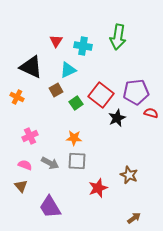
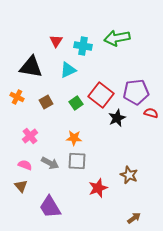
green arrow: moved 1 px left, 1 px down; rotated 70 degrees clockwise
black triangle: rotated 15 degrees counterclockwise
brown square: moved 10 px left, 12 px down
pink cross: rotated 14 degrees counterclockwise
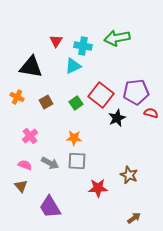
cyan triangle: moved 5 px right, 4 px up
red star: rotated 18 degrees clockwise
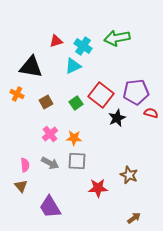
red triangle: rotated 40 degrees clockwise
cyan cross: rotated 24 degrees clockwise
orange cross: moved 3 px up
pink cross: moved 20 px right, 2 px up
pink semicircle: rotated 64 degrees clockwise
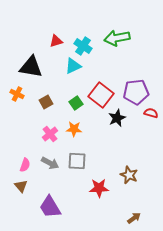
orange star: moved 9 px up
pink semicircle: rotated 24 degrees clockwise
red star: moved 1 px right
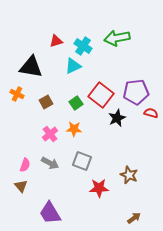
gray square: moved 5 px right; rotated 18 degrees clockwise
purple trapezoid: moved 6 px down
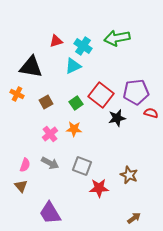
black star: rotated 12 degrees clockwise
gray square: moved 5 px down
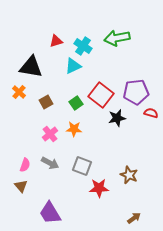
orange cross: moved 2 px right, 2 px up; rotated 16 degrees clockwise
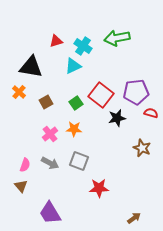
gray square: moved 3 px left, 5 px up
brown star: moved 13 px right, 27 px up
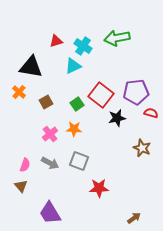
green square: moved 1 px right, 1 px down
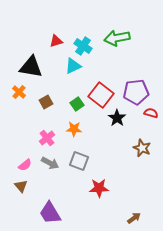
black star: rotated 24 degrees counterclockwise
pink cross: moved 3 px left, 4 px down
pink semicircle: rotated 32 degrees clockwise
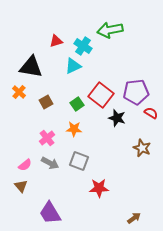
green arrow: moved 7 px left, 8 px up
red semicircle: rotated 16 degrees clockwise
black star: rotated 18 degrees counterclockwise
